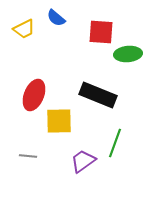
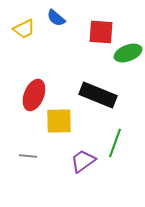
green ellipse: moved 1 px up; rotated 16 degrees counterclockwise
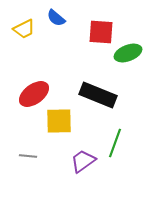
red ellipse: moved 1 px up; rotated 32 degrees clockwise
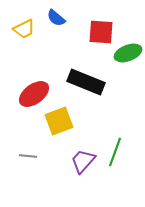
black rectangle: moved 12 px left, 13 px up
yellow square: rotated 20 degrees counterclockwise
green line: moved 9 px down
purple trapezoid: rotated 12 degrees counterclockwise
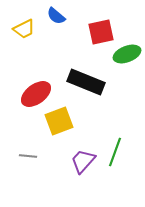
blue semicircle: moved 2 px up
red square: rotated 16 degrees counterclockwise
green ellipse: moved 1 px left, 1 px down
red ellipse: moved 2 px right
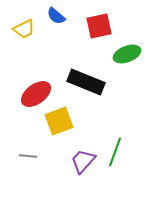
red square: moved 2 px left, 6 px up
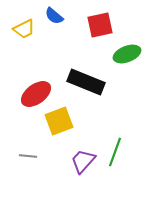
blue semicircle: moved 2 px left
red square: moved 1 px right, 1 px up
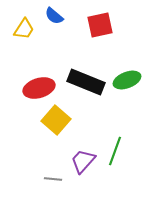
yellow trapezoid: rotated 30 degrees counterclockwise
green ellipse: moved 26 px down
red ellipse: moved 3 px right, 6 px up; rotated 20 degrees clockwise
yellow square: moved 3 px left, 1 px up; rotated 28 degrees counterclockwise
green line: moved 1 px up
gray line: moved 25 px right, 23 px down
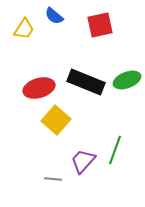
green line: moved 1 px up
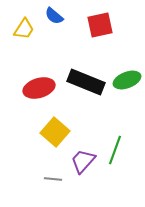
yellow square: moved 1 px left, 12 px down
